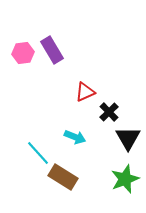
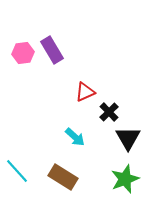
cyan arrow: rotated 20 degrees clockwise
cyan line: moved 21 px left, 18 px down
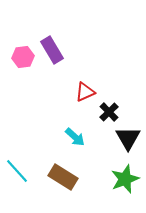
pink hexagon: moved 4 px down
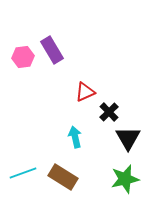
cyan arrow: rotated 145 degrees counterclockwise
cyan line: moved 6 px right, 2 px down; rotated 68 degrees counterclockwise
green star: rotated 8 degrees clockwise
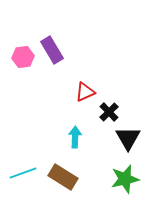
cyan arrow: rotated 15 degrees clockwise
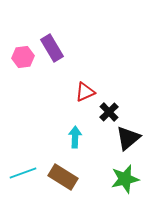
purple rectangle: moved 2 px up
black triangle: rotated 20 degrees clockwise
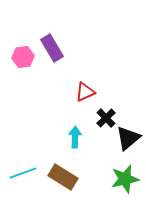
black cross: moved 3 px left, 6 px down
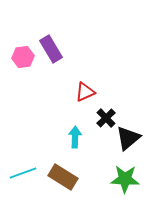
purple rectangle: moved 1 px left, 1 px down
green star: rotated 16 degrees clockwise
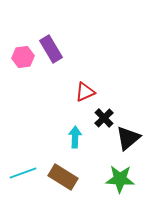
black cross: moved 2 px left
green star: moved 5 px left
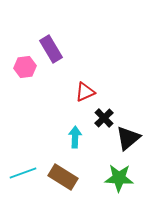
pink hexagon: moved 2 px right, 10 px down
green star: moved 1 px left, 1 px up
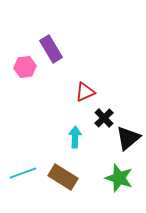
green star: rotated 16 degrees clockwise
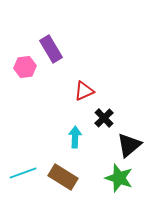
red triangle: moved 1 px left, 1 px up
black triangle: moved 1 px right, 7 px down
